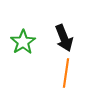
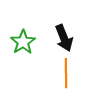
orange line: rotated 8 degrees counterclockwise
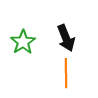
black arrow: moved 2 px right
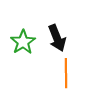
black arrow: moved 9 px left
